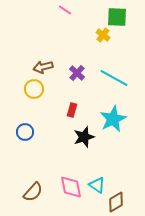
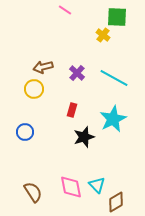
cyan triangle: rotated 12 degrees clockwise
brown semicircle: rotated 75 degrees counterclockwise
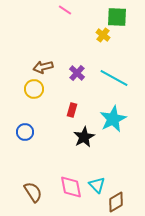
black star: rotated 10 degrees counterclockwise
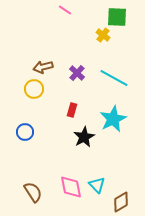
brown diamond: moved 5 px right
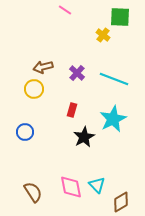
green square: moved 3 px right
cyan line: moved 1 px down; rotated 8 degrees counterclockwise
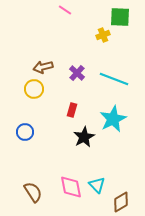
yellow cross: rotated 32 degrees clockwise
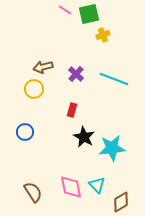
green square: moved 31 px left, 3 px up; rotated 15 degrees counterclockwise
purple cross: moved 1 px left, 1 px down
cyan star: moved 1 px left, 29 px down; rotated 20 degrees clockwise
black star: rotated 15 degrees counterclockwise
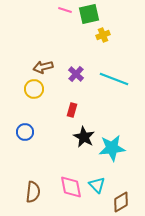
pink line: rotated 16 degrees counterclockwise
brown semicircle: rotated 40 degrees clockwise
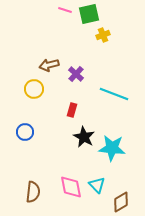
brown arrow: moved 6 px right, 2 px up
cyan line: moved 15 px down
cyan star: rotated 12 degrees clockwise
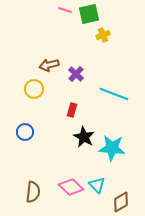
pink diamond: rotated 35 degrees counterclockwise
